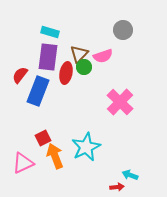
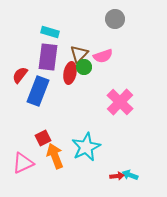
gray circle: moved 8 px left, 11 px up
red ellipse: moved 4 px right
red arrow: moved 11 px up
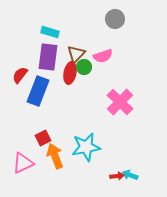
brown triangle: moved 3 px left
cyan star: rotated 16 degrees clockwise
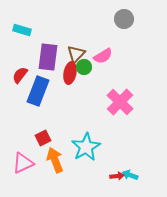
gray circle: moved 9 px right
cyan rectangle: moved 28 px left, 2 px up
pink semicircle: rotated 12 degrees counterclockwise
cyan star: rotated 20 degrees counterclockwise
orange arrow: moved 4 px down
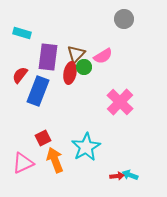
cyan rectangle: moved 3 px down
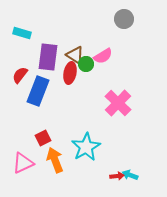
brown triangle: moved 1 px left, 1 px down; rotated 42 degrees counterclockwise
green circle: moved 2 px right, 3 px up
pink cross: moved 2 px left, 1 px down
